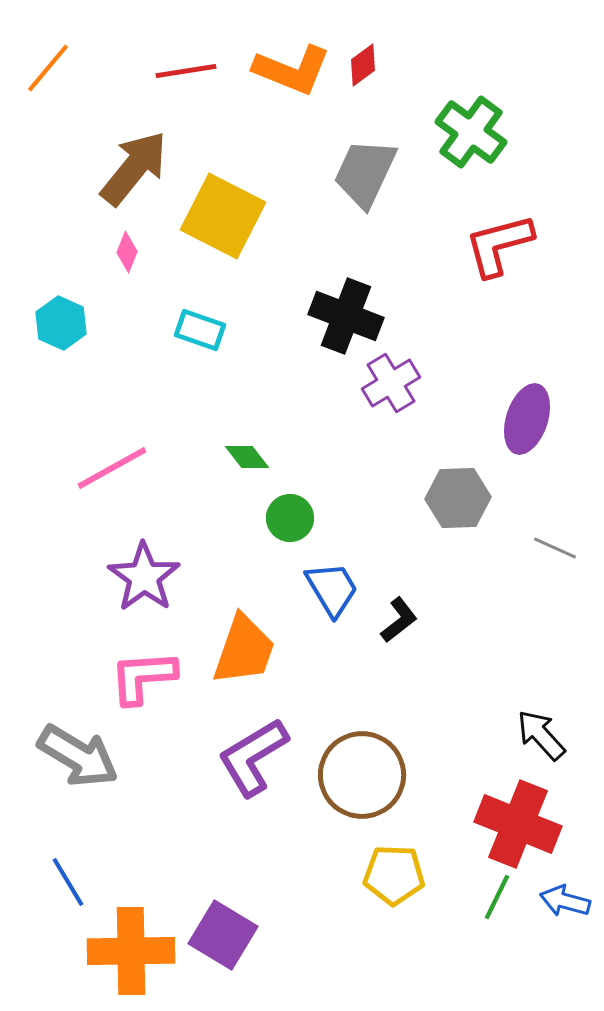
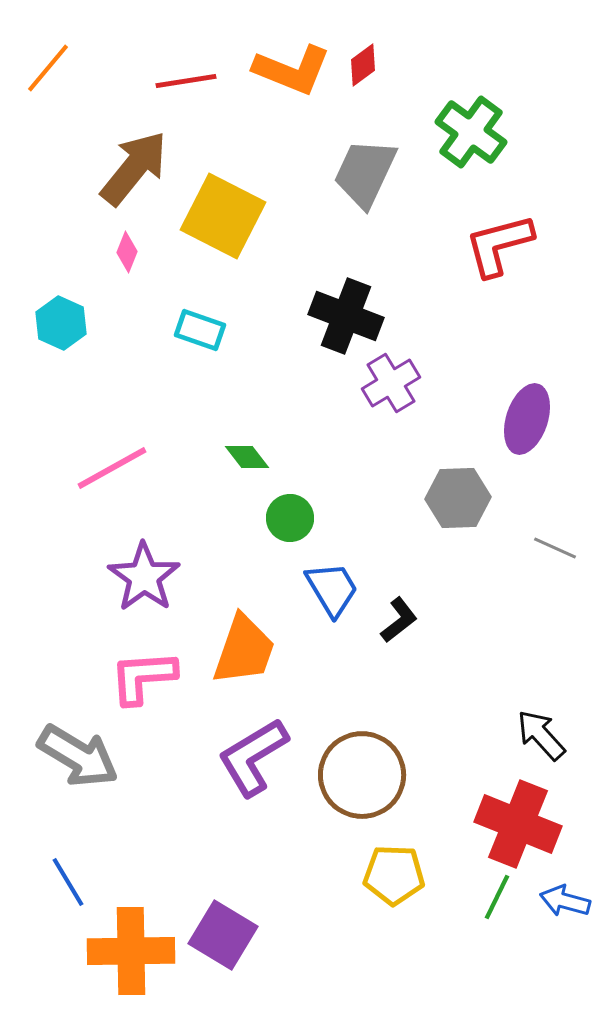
red line: moved 10 px down
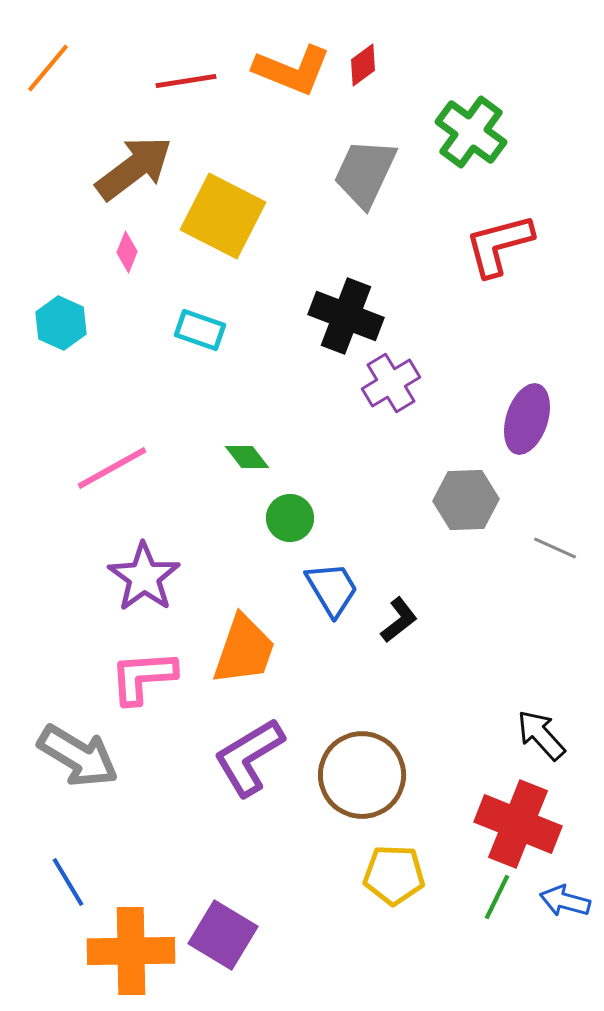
brown arrow: rotated 14 degrees clockwise
gray hexagon: moved 8 px right, 2 px down
purple L-shape: moved 4 px left
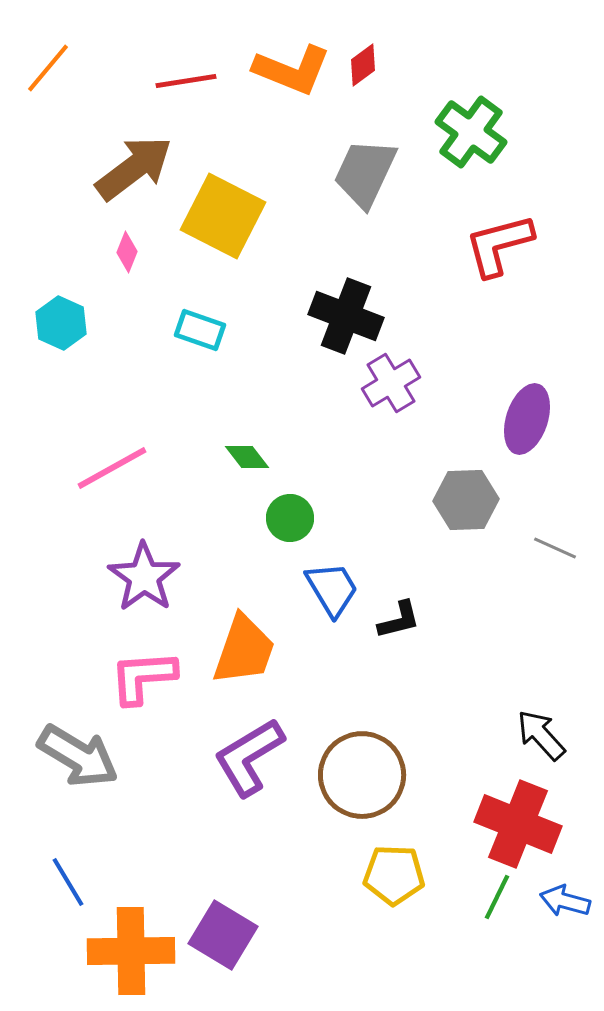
black L-shape: rotated 24 degrees clockwise
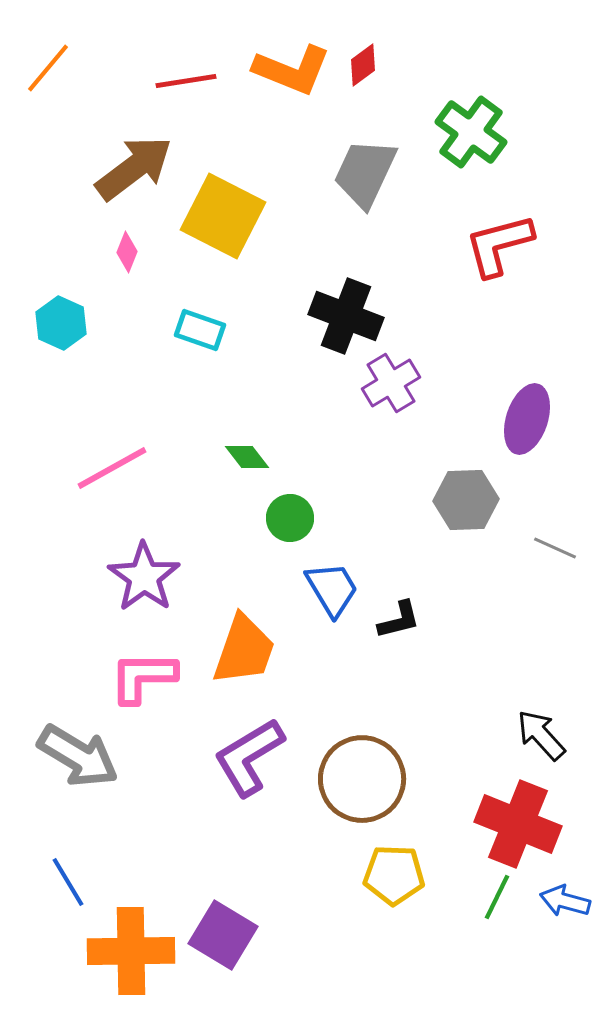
pink L-shape: rotated 4 degrees clockwise
brown circle: moved 4 px down
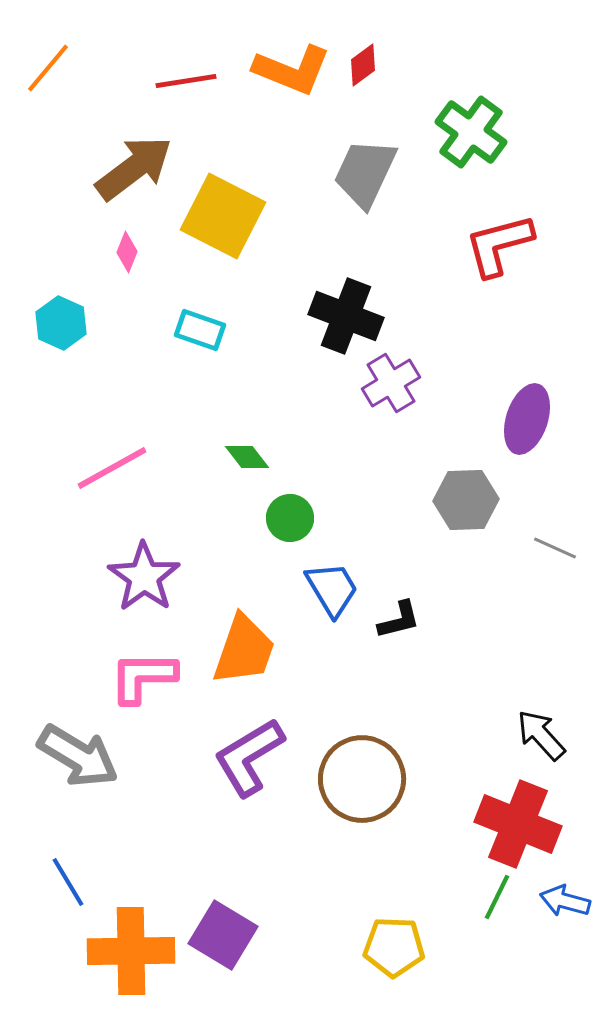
yellow pentagon: moved 72 px down
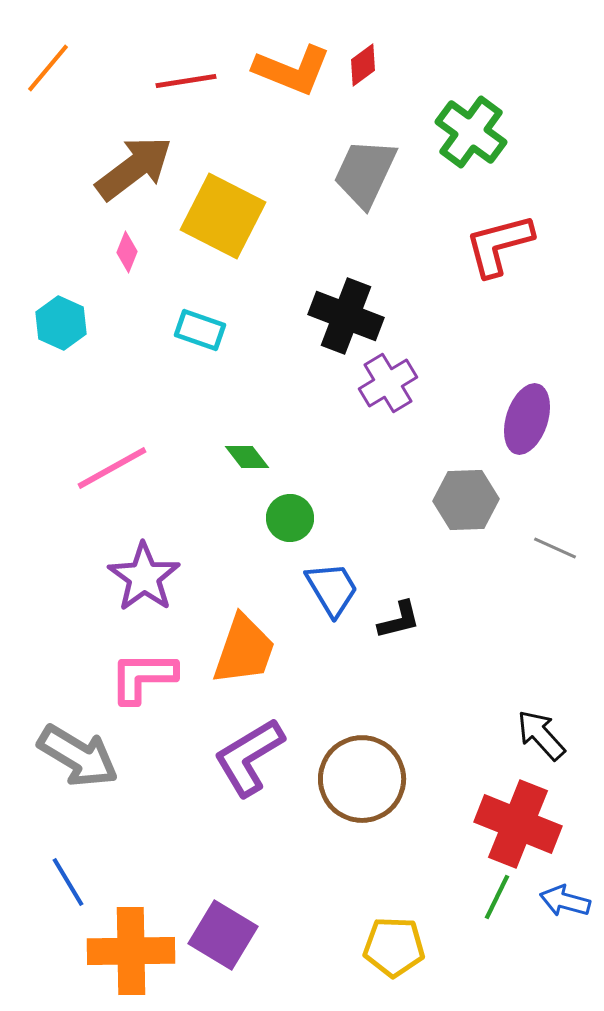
purple cross: moved 3 px left
